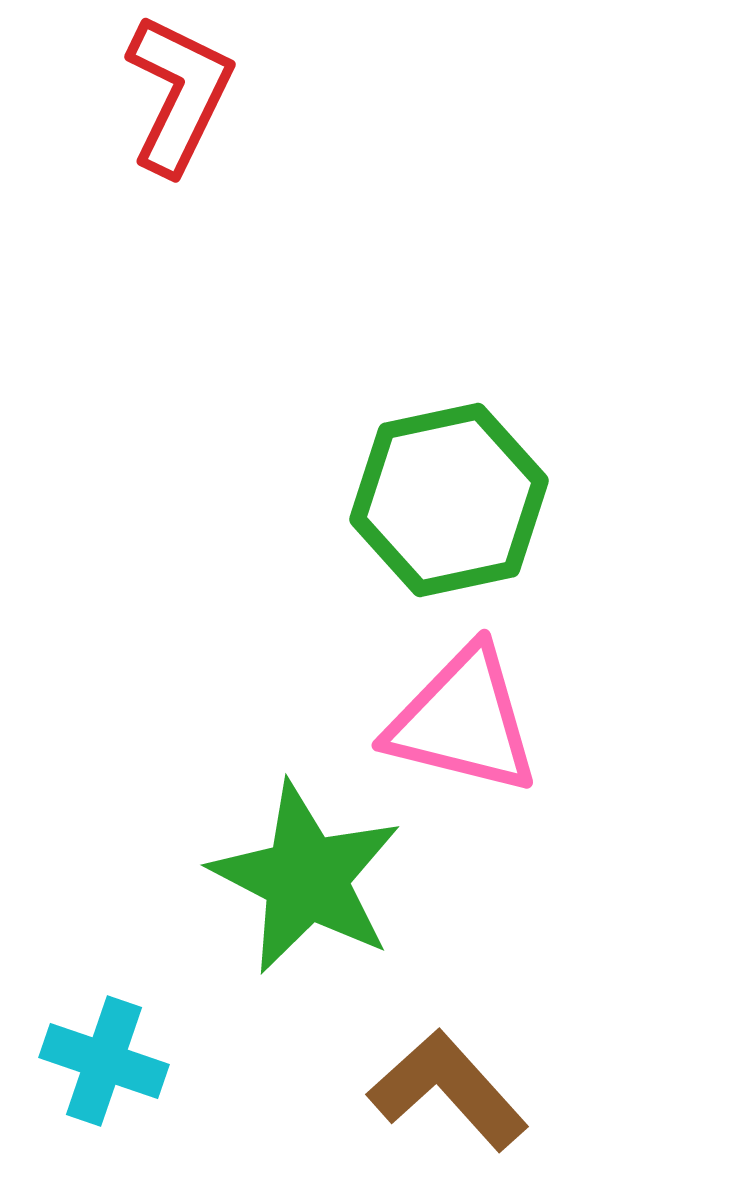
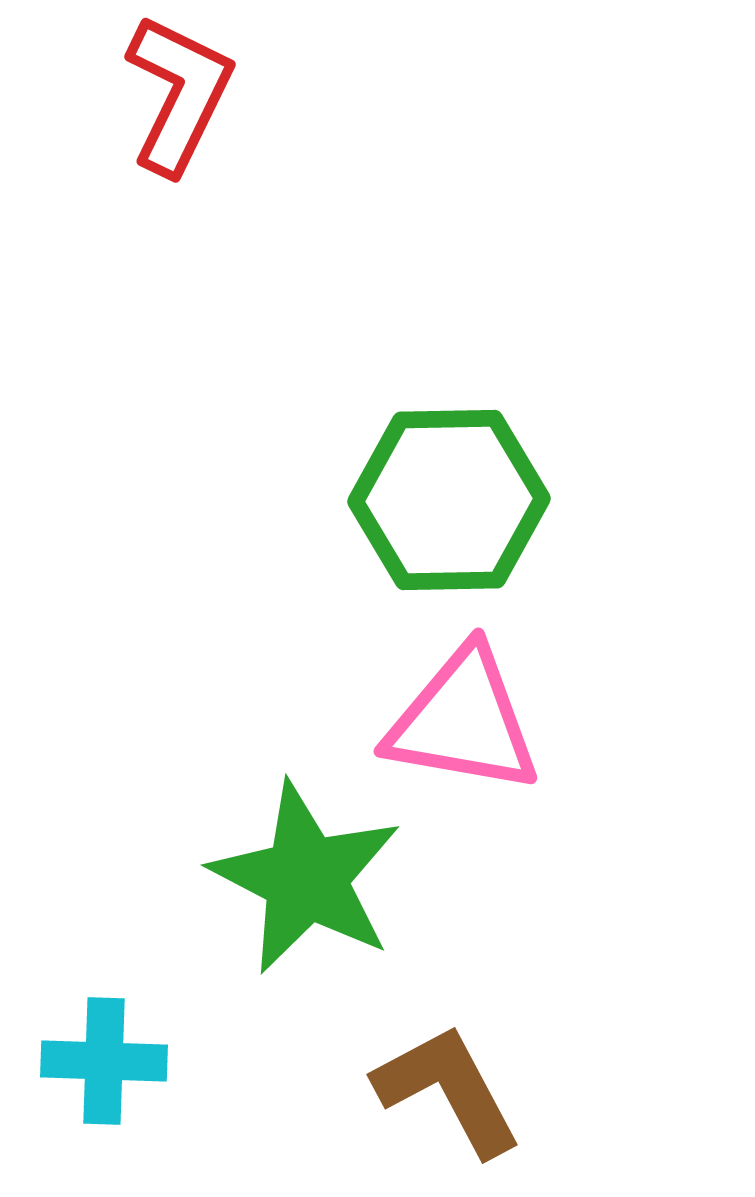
green hexagon: rotated 11 degrees clockwise
pink triangle: rotated 4 degrees counterclockwise
cyan cross: rotated 17 degrees counterclockwise
brown L-shape: rotated 14 degrees clockwise
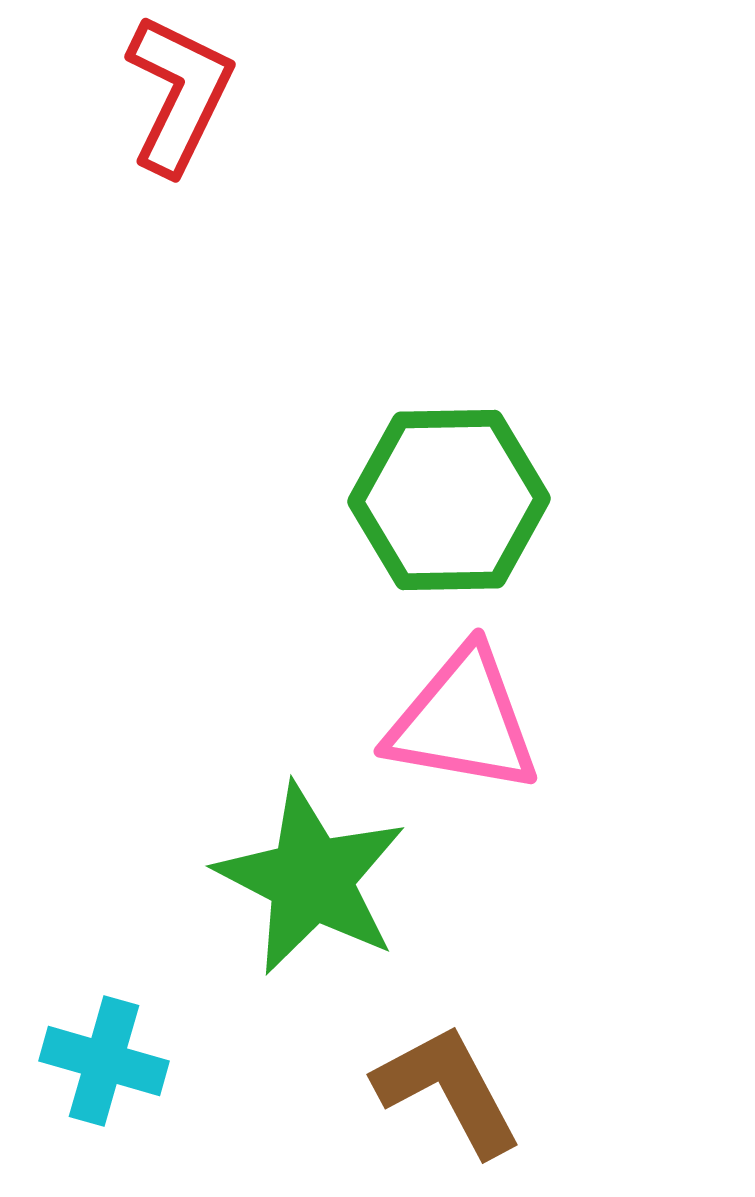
green star: moved 5 px right, 1 px down
cyan cross: rotated 14 degrees clockwise
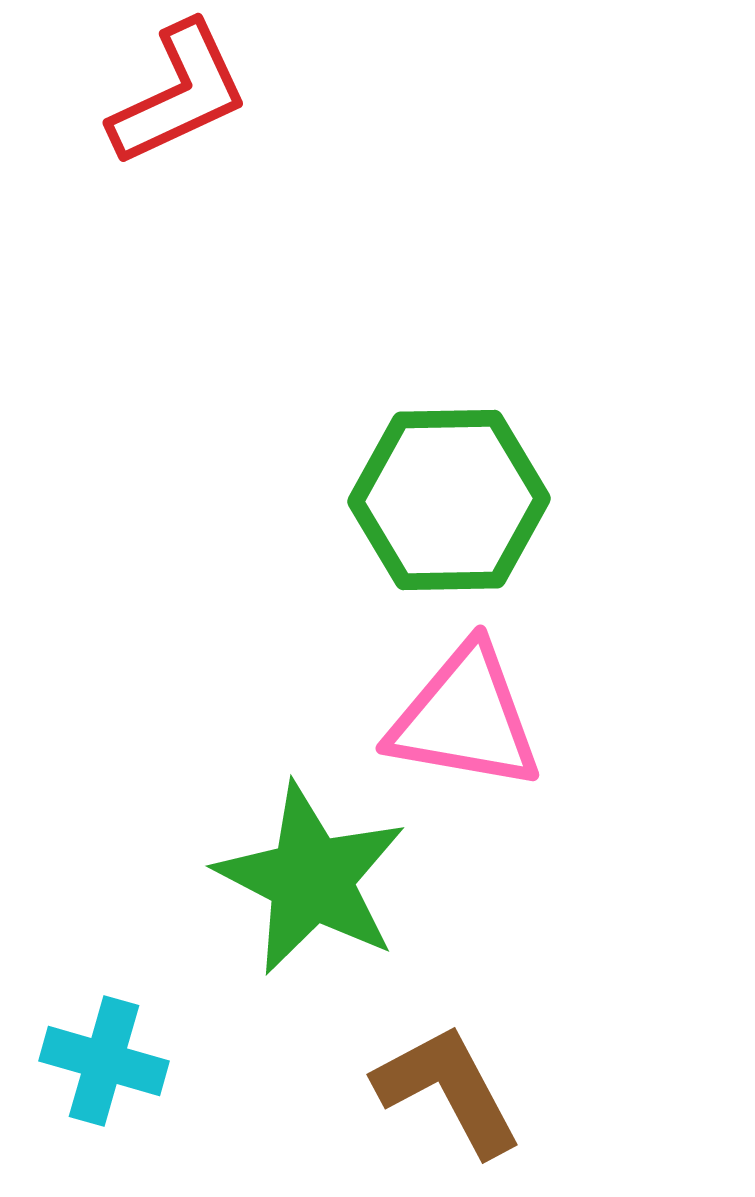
red L-shape: rotated 39 degrees clockwise
pink triangle: moved 2 px right, 3 px up
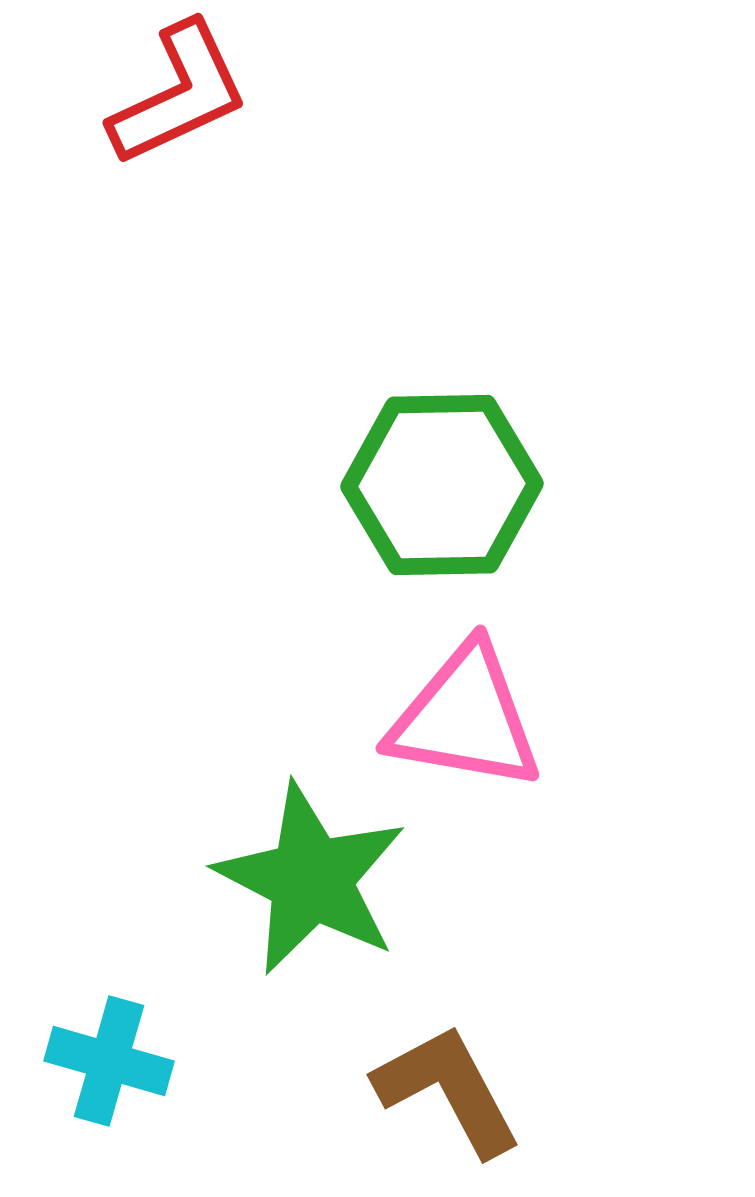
green hexagon: moved 7 px left, 15 px up
cyan cross: moved 5 px right
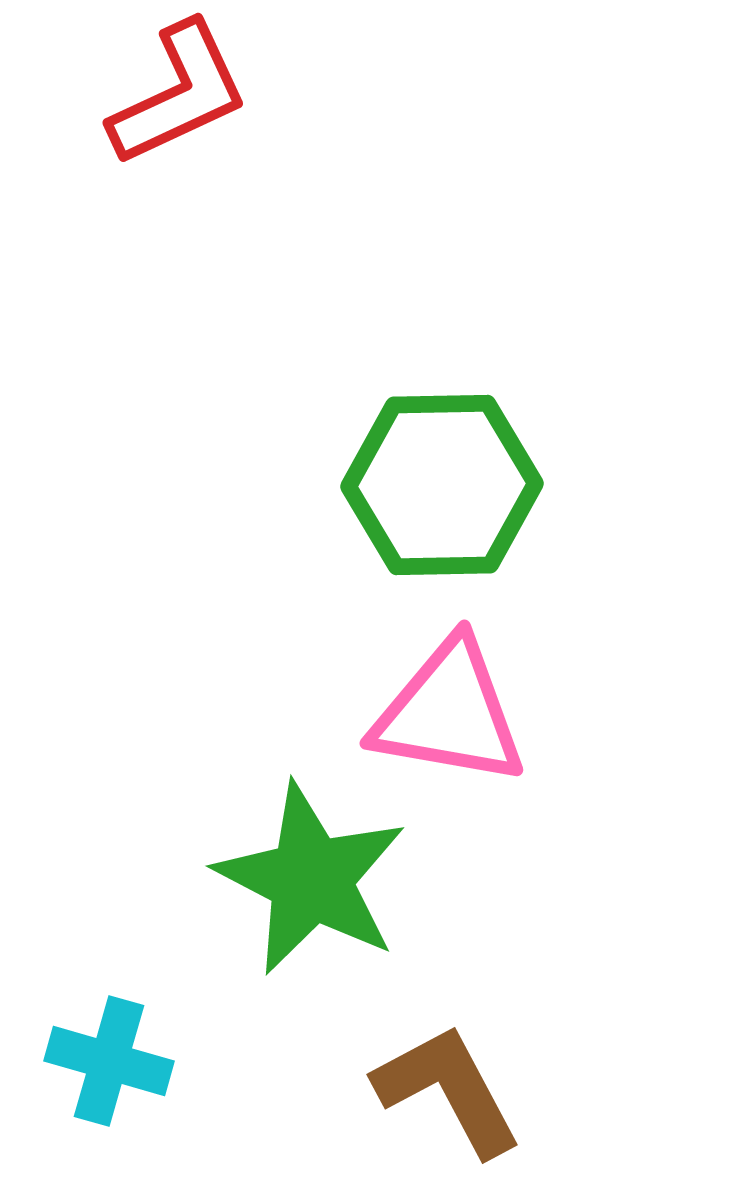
pink triangle: moved 16 px left, 5 px up
